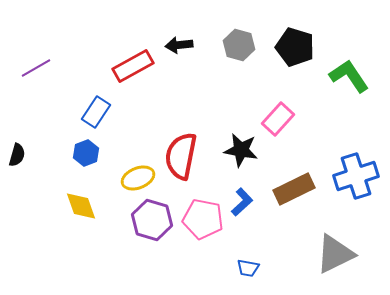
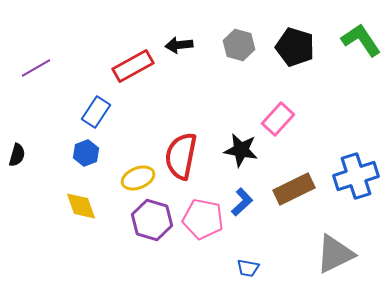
green L-shape: moved 12 px right, 36 px up
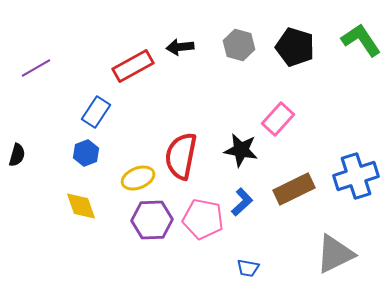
black arrow: moved 1 px right, 2 px down
purple hexagon: rotated 18 degrees counterclockwise
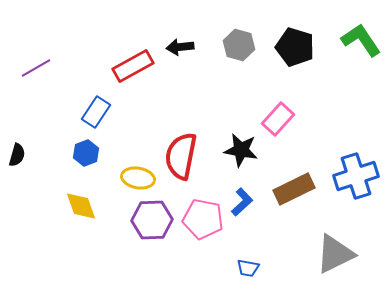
yellow ellipse: rotated 32 degrees clockwise
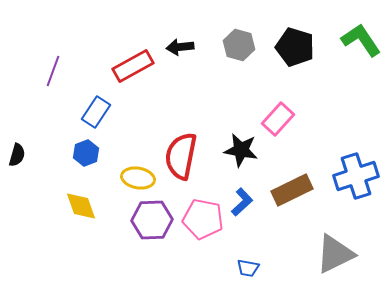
purple line: moved 17 px right, 3 px down; rotated 40 degrees counterclockwise
brown rectangle: moved 2 px left, 1 px down
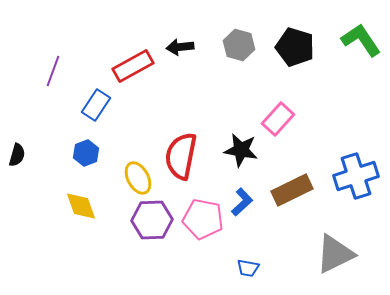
blue rectangle: moved 7 px up
yellow ellipse: rotated 52 degrees clockwise
